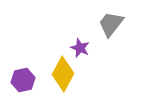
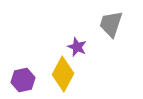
gray trapezoid: rotated 20 degrees counterclockwise
purple star: moved 3 px left, 1 px up
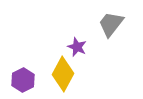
gray trapezoid: rotated 20 degrees clockwise
purple hexagon: rotated 15 degrees counterclockwise
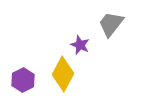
purple star: moved 3 px right, 2 px up
